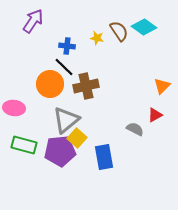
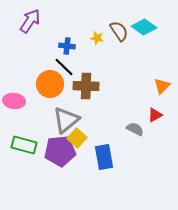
purple arrow: moved 3 px left
brown cross: rotated 15 degrees clockwise
pink ellipse: moved 7 px up
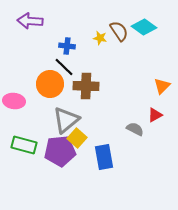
purple arrow: rotated 120 degrees counterclockwise
yellow star: moved 3 px right
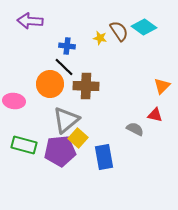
red triangle: rotated 42 degrees clockwise
yellow square: moved 1 px right
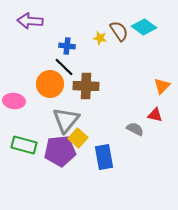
gray triangle: rotated 12 degrees counterclockwise
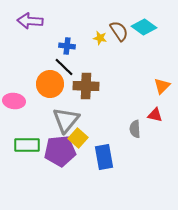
gray semicircle: rotated 120 degrees counterclockwise
green rectangle: moved 3 px right; rotated 15 degrees counterclockwise
